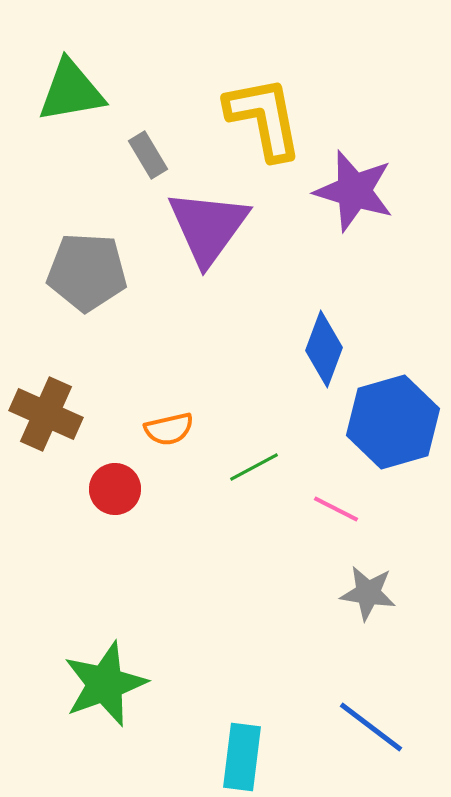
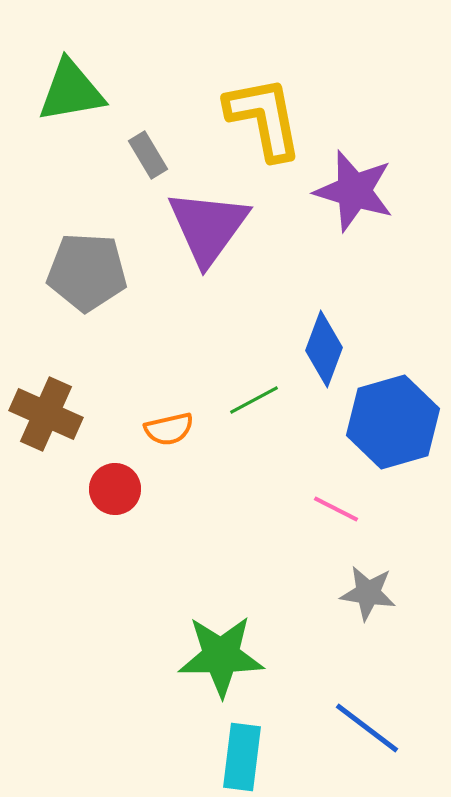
green line: moved 67 px up
green star: moved 116 px right, 28 px up; rotated 20 degrees clockwise
blue line: moved 4 px left, 1 px down
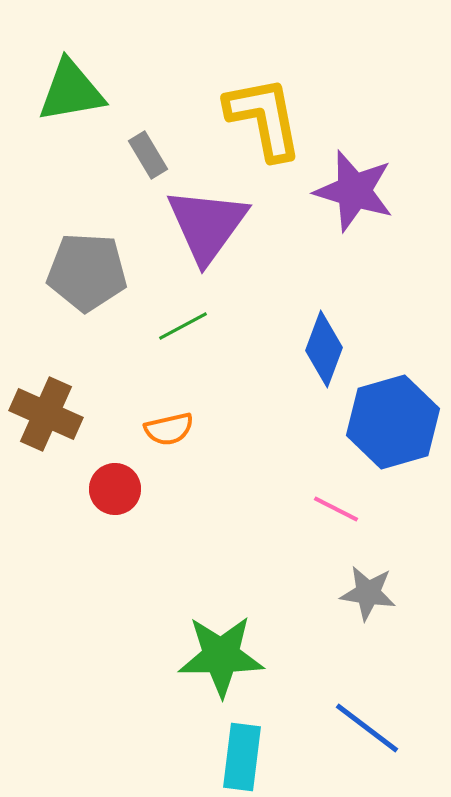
purple triangle: moved 1 px left, 2 px up
green line: moved 71 px left, 74 px up
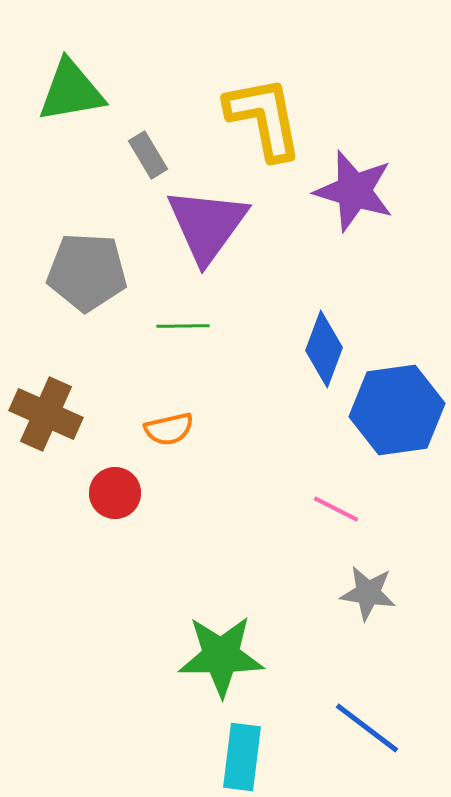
green line: rotated 27 degrees clockwise
blue hexagon: moved 4 px right, 12 px up; rotated 8 degrees clockwise
red circle: moved 4 px down
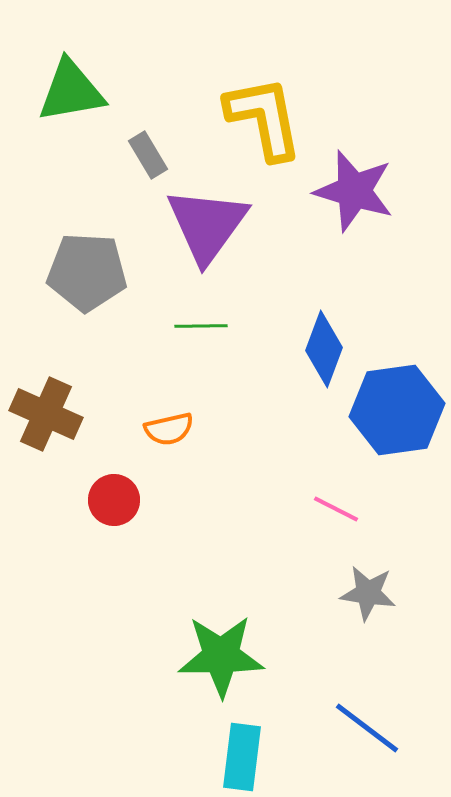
green line: moved 18 px right
red circle: moved 1 px left, 7 px down
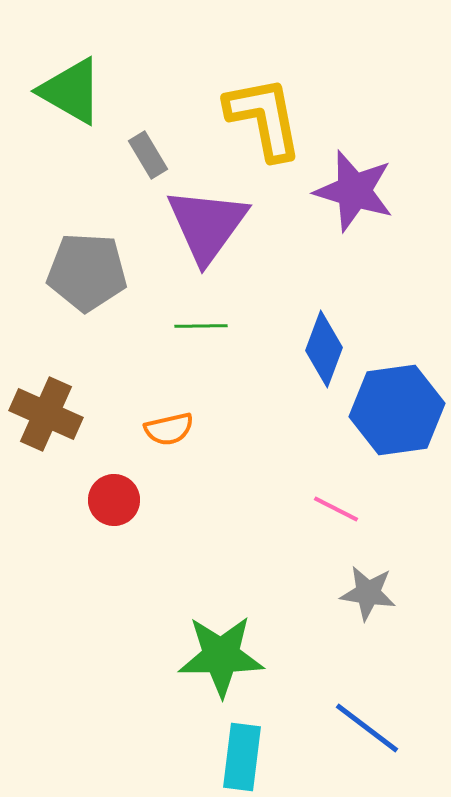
green triangle: rotated 40 degrees clockwise
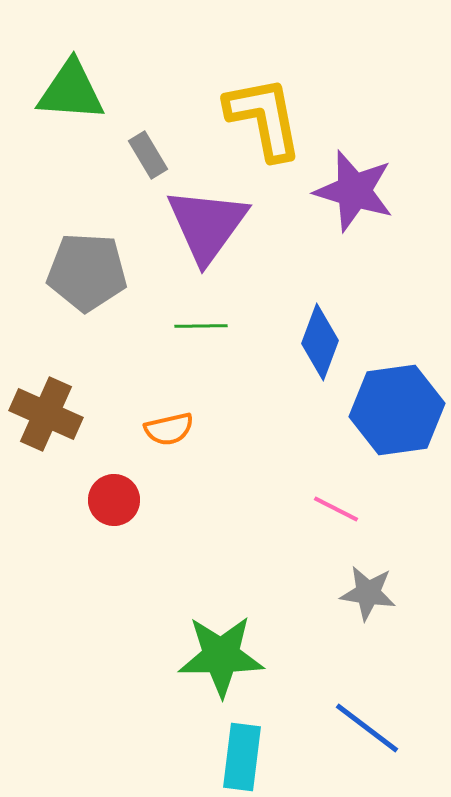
green triangle: rotated 26 degrees counterclockwise
blue diamond: moved 4 px left, 7 px up
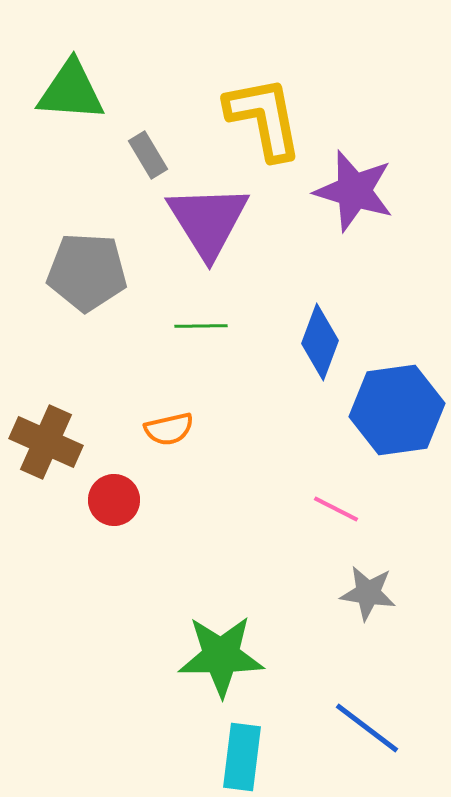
purple triangle: moved 1 px right, 4 px up; rotated 8 degrees counterclockwise
brown cross: moved 28 px down
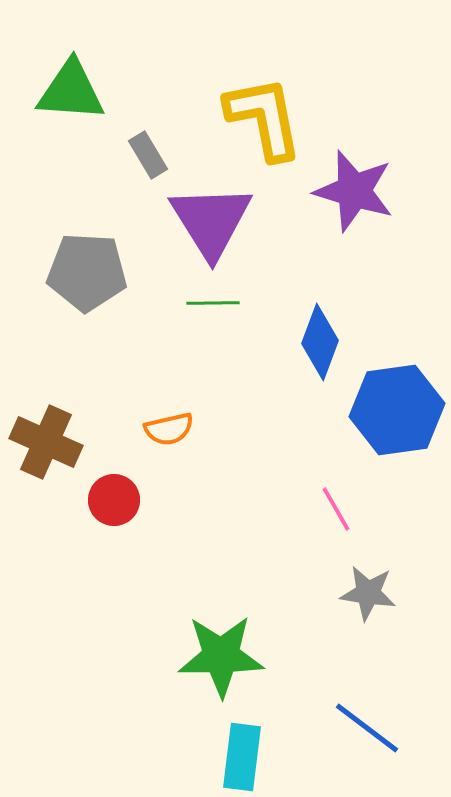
purple triangle: moved 3 px right
green line: moved 12 px right, 23 px up
pink line: rotated 33 degrees clockwise
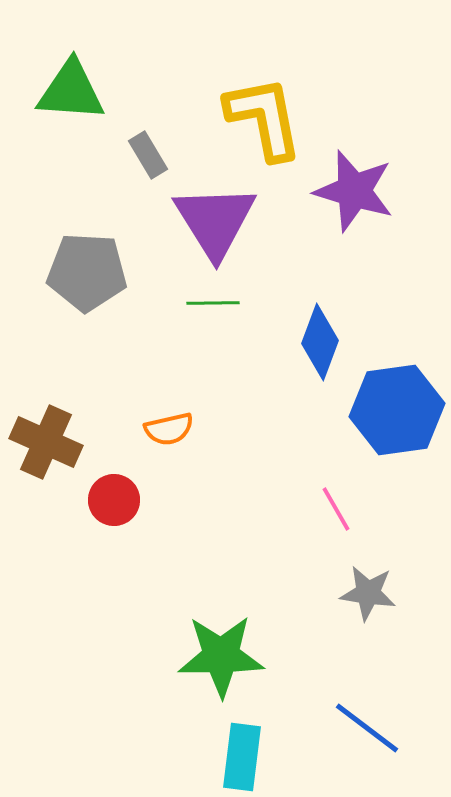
purple triangle: moved 4 px right
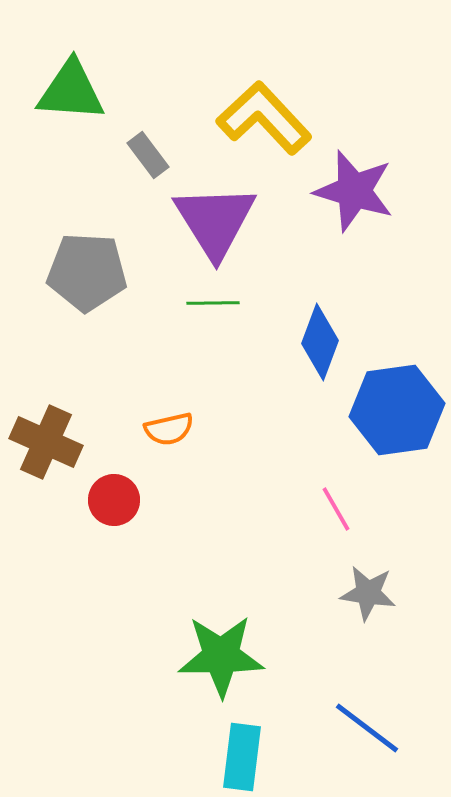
yellow L-shape: rotated 32 degrees counterclockwise
gray rectangle: rotated 6 degrees counterclockwise
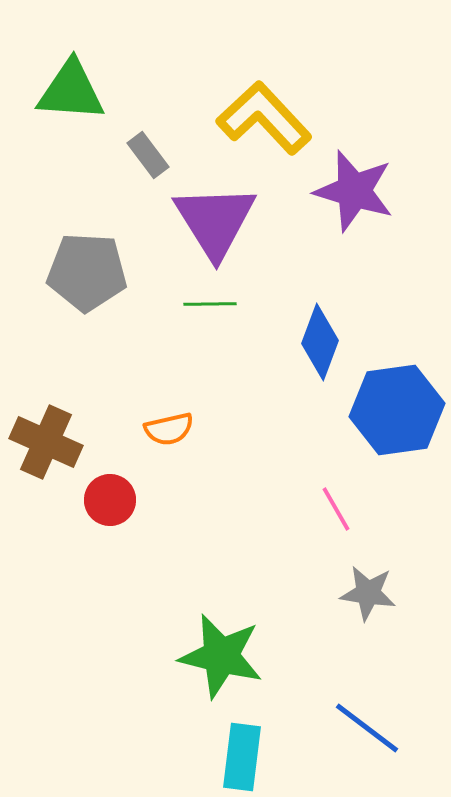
green line: moved 3 px left, 1 px down
red circle: moved 4 px left
green star: rotated 14 degrees clockwise
